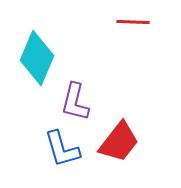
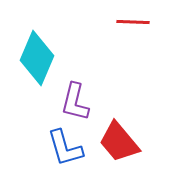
red trapezoid: rotated 102 degrees clockwise
blue L-shape: moved 3 px right, 1 px up
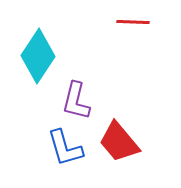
cyan diamond: moved 1 px right, 2 px up; rotated 10 degrees clockwise
purple L-shape: moved 1 px right, 1 px up
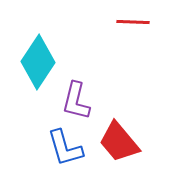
cyan diamond: moved 6 px down
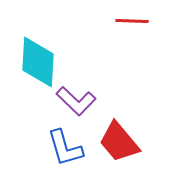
red line: moved 1 px left, 1 px up
cyan diamond: rotated 30 degrees counterclockwise
purple L-shape: rotated 60 degrees counterclockwise
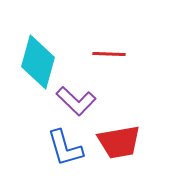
red line: moved 23 px left, 33 px down
cyan diamond: rotated 12 degrees clockwise
red trapezoid: rotated 60 degrees counterclockwise
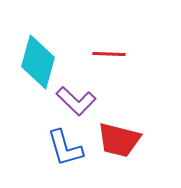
red trapezoid: moved 2 px up; rotated 24 degrees clockwise
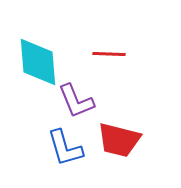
cyan diamond: rotated 20 degrees counterclockwise
purple L-shape: rotated 24 degrees clockwise
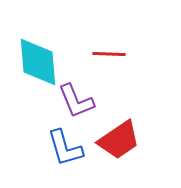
red trapezoid: rotated 48 degrees counterclockwise
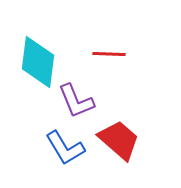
cyan diamond: rotated 12 degrees clockwise
red trapezoid: rotated 105 degrees counterclockwise
blue L-shape: rotated 15 degrees counterclockwise
